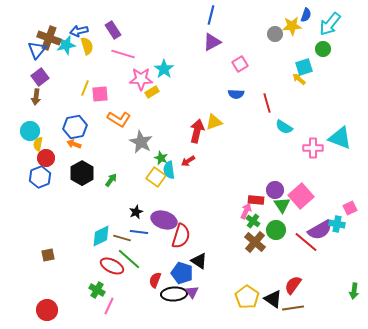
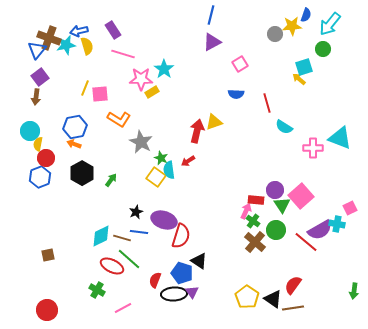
pink line at (109, 306): moved 14 px right, 2 px down; rotated 36 degrees clockwise
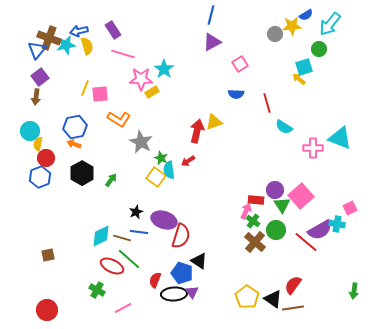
blue semicircle at (306, 15): rotated 40 degrees clockwise
green circle at (323, 49): moved 4 px left
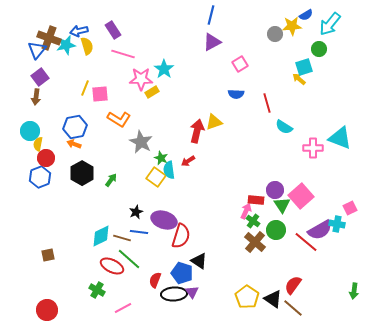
brown line at (293, 308): rotated 50 degrees clockwise
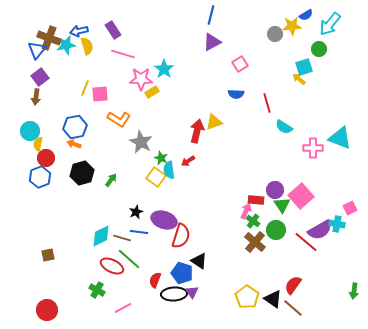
black hexagon at (82, 173): rotated 15 degrees clockwise
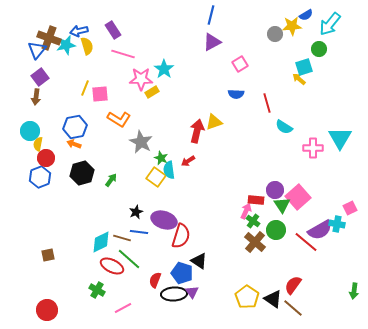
cyan triangle at (340, 138): rotated 40 degrees clockwise
pink square at (301, 196): moved 3 px left, 1 px down
cyan diamond at (101, 236): moved 6 px down
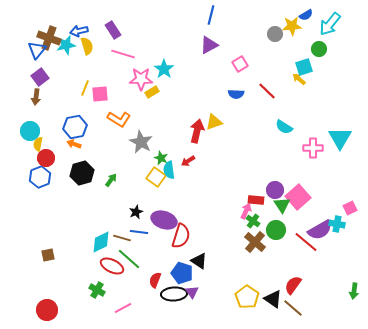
purple triangle at (212, 42): moved 3 px left, 3 px down
red line at (267, 103): moved 12 px up; rotated 30 degrees counterclockwise
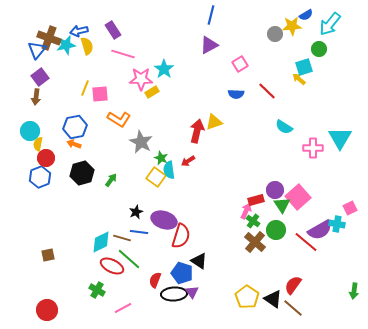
red rectangle at (256, 200): rotated 21 degrees counterclockwise
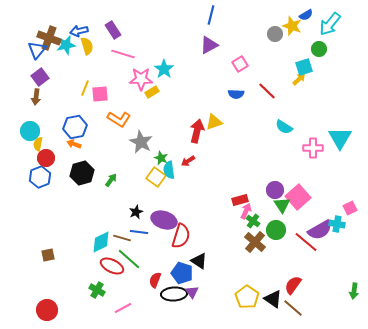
yellow star at (292, 26): rotated 24 degrees clockwise
yellow arrow at (299, 79): rotated 96 degrees clockwise
red rectangle at (256, 200): moved 16 px left
